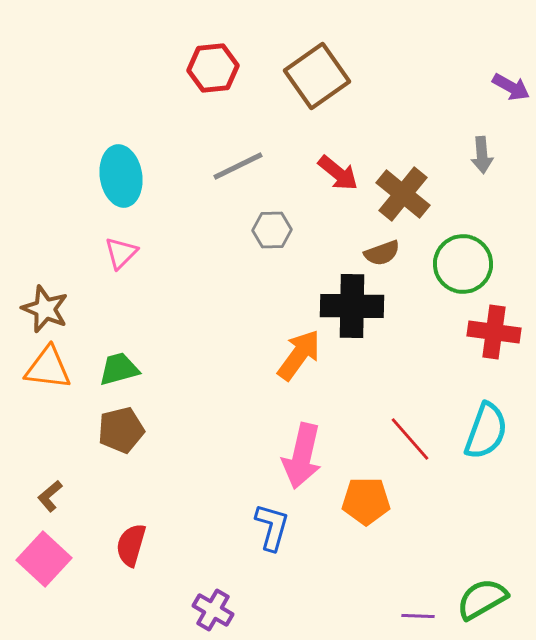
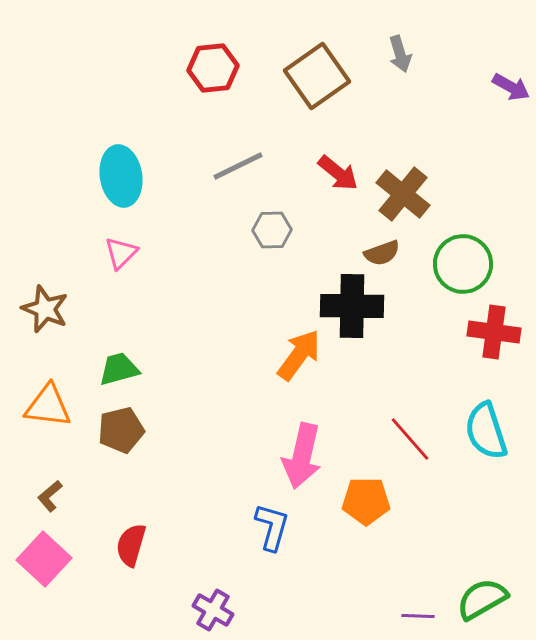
gray arrow: moved 82 px left, 101 px up; rotated 12 degrees counterclockwise
orange triangle: moved 38 px down
cyan semicircle: rotated 142 degrees clockwise
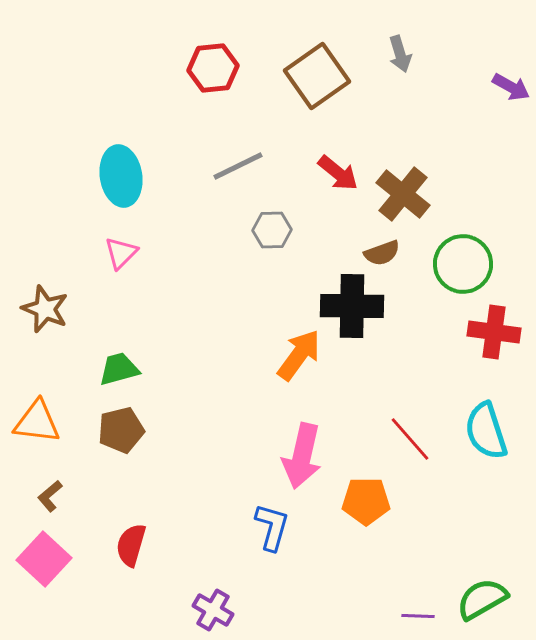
orange triangle: moved 11 px left, 16 px down
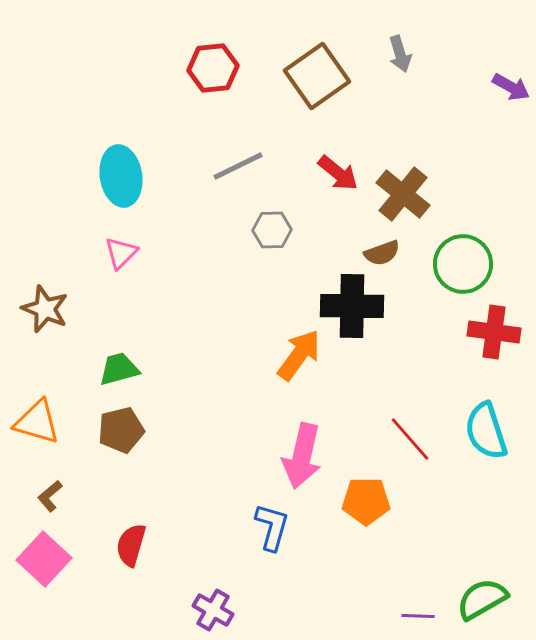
orange triangle: rotated 9 degrees clockwise
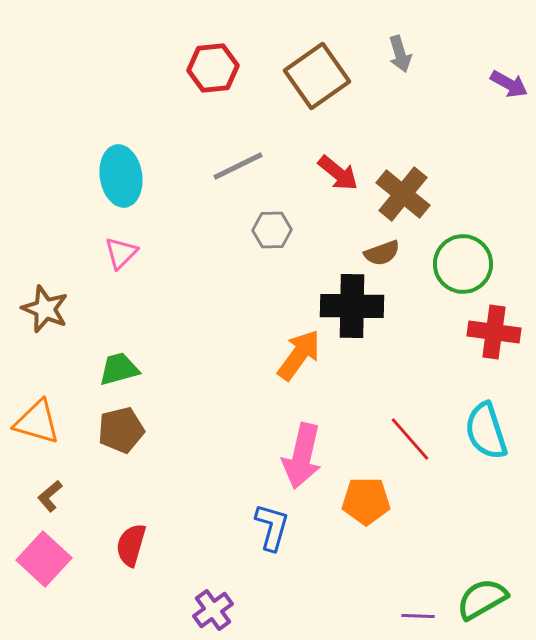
purple arrow: moved 2 px left, 3 px up
purple cross: rotated 24 degrees clockwise
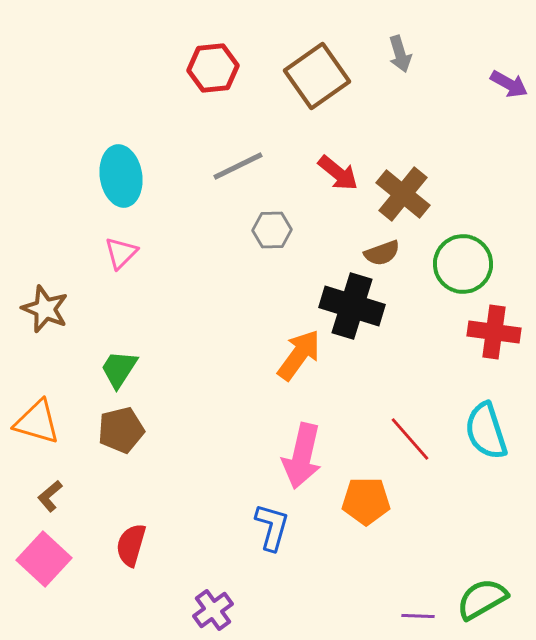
black cross: rotated 16 degrees clockwise
green trapezoid: rotated 42 degrees counterclockwise
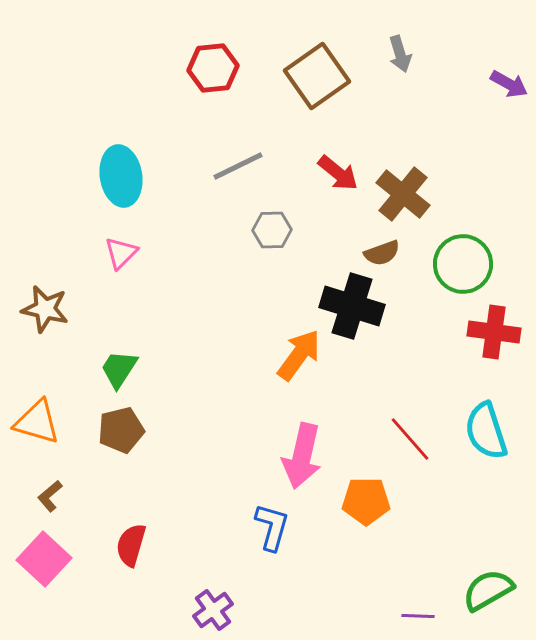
brown star: rotated 9 degrees counterclockwise
green semicircle: moved 6 px right, 9 px up
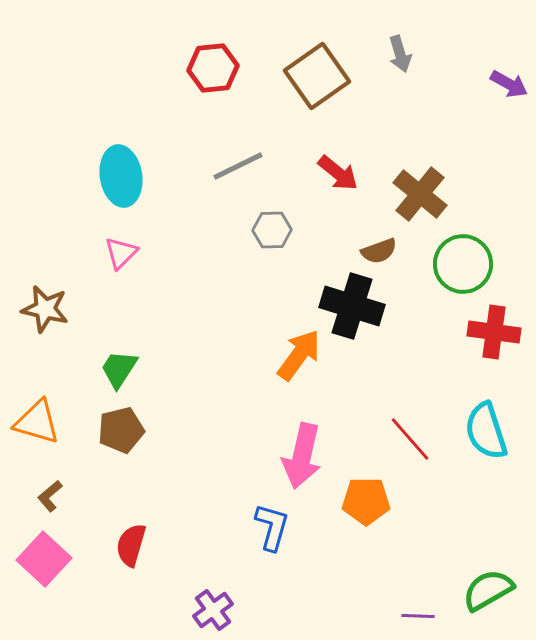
brown cross: moved 17 px right
brown semicircle: moved 3 px left, 2 px up
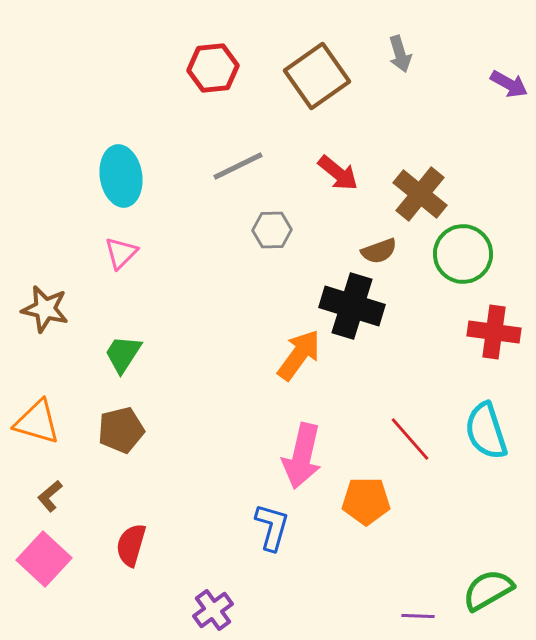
green circle: moved 10 px up
green trapezoid: moved 4 px right, 15 px up
